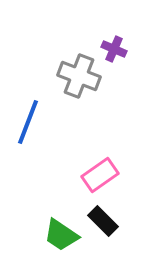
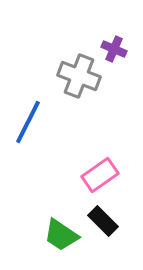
blue line: rotated 6 degrees clockwise
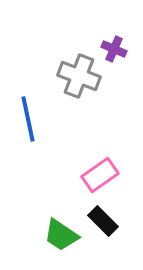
blue line: moved 3 px up; rotated 39 degrees counterclockwise
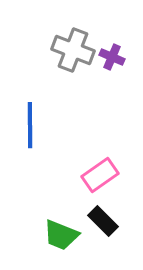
purple cross: moved 2 px left, 8 px down
gray cross: moved 6 px left, 26 px up
blue line: moved 2 px right, 6 px down; rotated 12 degrees clockwise
green trapezoid: rotated 12 degrees counterclockwise
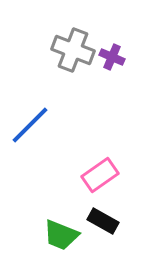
blue line: rotated 45 degrees clockwise
black rectangle: rotated 16 degrees counterclockwise
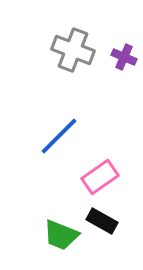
purple cross: moved 12 px right
blue line: moved 29 px right, 11 px down
pink rectangle: moved 2 px down
black rectangle: moved 1 px left
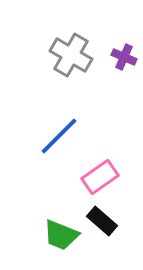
gray cross: moved 2 px left, 5 px down; rotated 9 degrees clockwise
black rectangle: rotated 12 degrees clockwise
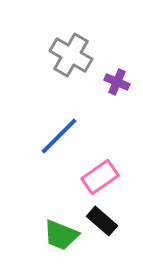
purple cross: moved 7 px left, 25 px down
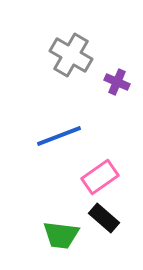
blue line: rotated 24 degrees clockwise
black rectangle: moved 2 px right, 3 px up
green trapezoid: rotated 15 degrees counterclockwise
